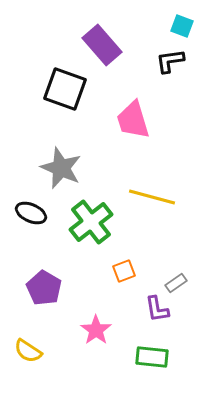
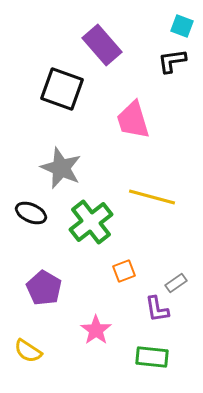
black L-shape: moved 2 px right
black square: moved 3 px left
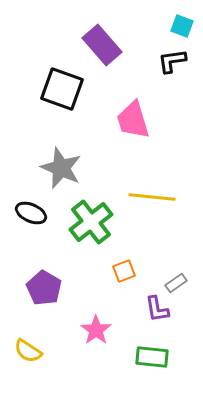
yellow line: rotated 9 degrees counterclockwise
